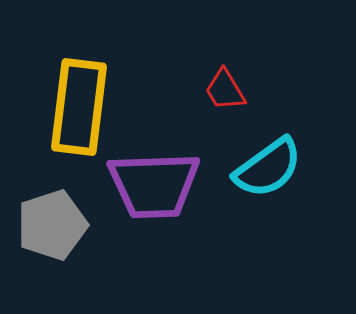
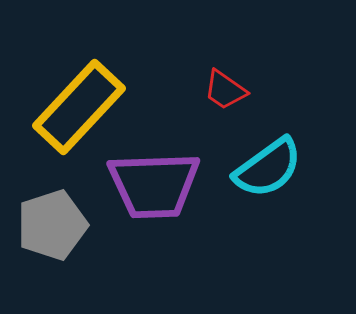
red trapezoid: rotated 24 degrees counterclockwise
yellow rectangle: rotated 36 degrees clockwise
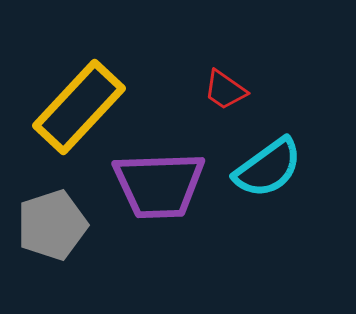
purple trapezoid: moved 5 px right
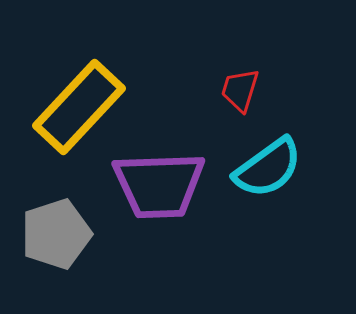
red trapezoid: moved 15 px right; rotated 72 degrees clockwise
gray pentagon: moved 4 px right, 9 px down
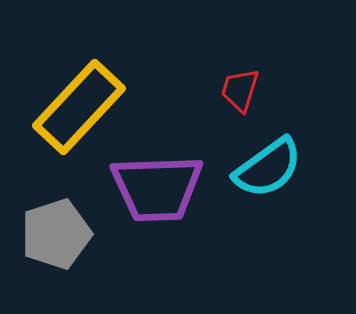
purple trapezoid: moved 2 px left, 3 px down
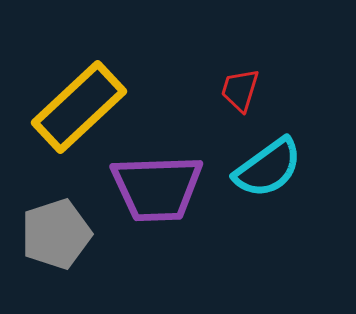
yellow rectangle: rotated 4 degrees clockwise
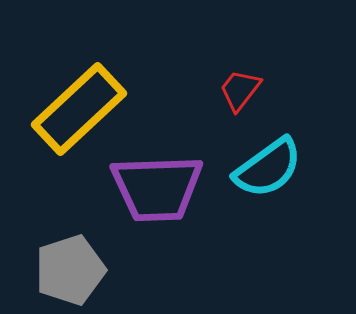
red trapezoid: rotated 21 degrees clockwise
yellow rectangle: moved 2 px down
gray pentagon: moved 14 px right, 36 px down
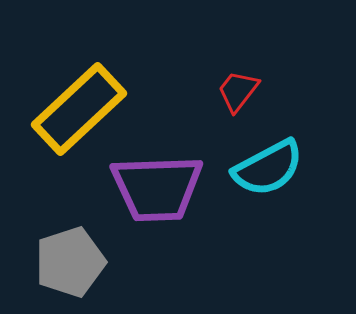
red trapezoid: moved 2 px left, 1 px down
cyan semicircle: rotated 8 degrees clockwise
gray pentagon: moved 8 px up
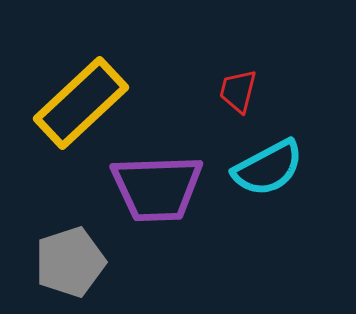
red trapezoid: rotated 24 degrees counterclockwise
yellow rectangle: moved 2 px right, 6 px up
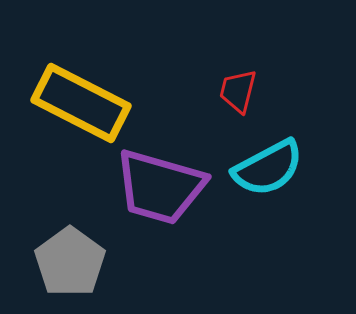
yellow rectangle: rotated 70 degrees clockwise
purple trapezoid: moved 3 px right, 1 px up; rotated 18 degrees clockwise
gray pentagon: rotated 18 degrees counterclockwise
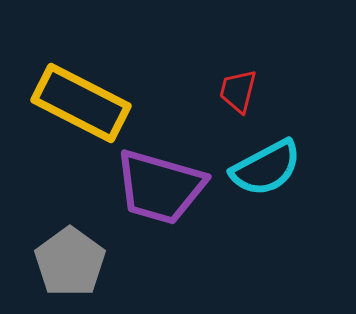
cyan semicircle: moved 2 px left
